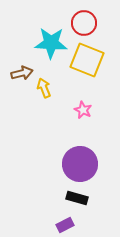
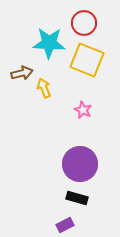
cyan star: moved 2 px left
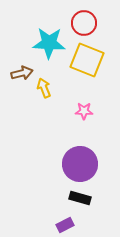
pink star: moved 1 px right, 1 px down; rotated 24 degrees counterclockwise
black rectangle: moved 3 px right
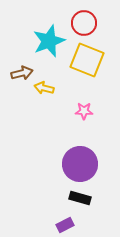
cyan star: moved 2 px up; rotated 24 degrees counterclockwise
yellow arrow: rotated 54 degrees counterclockwise
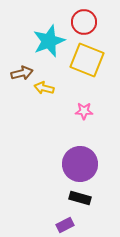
red circle: moved 1 px up
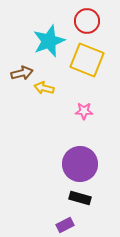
red circle: moved 3 px right, 1 px up
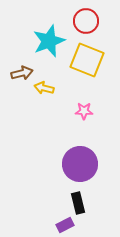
red circle: moved 1 px left
black rectangle: moved 2 px left, 5 px down; rotated 60 degrees clockwise
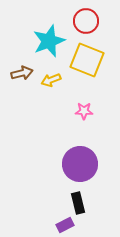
yellow arrow: moved 7 px right, 8 px up; rotated 36 degrees counterclockwise
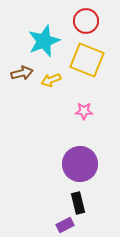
cyan star: moved 5 px left
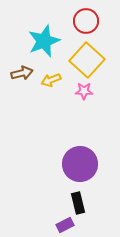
yellow square: rotated 20 degrees clockwise
pink star: moved 20 px up
